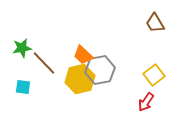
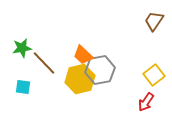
brown trapezoid: moved 1 px left, 2 px up; rotated 65 degrees clockwise
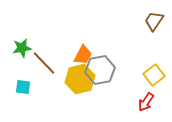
orange trapezoid: rotated 105 degrees counterclockwise
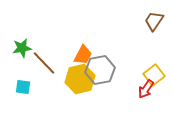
red arrow: moved 13 px up
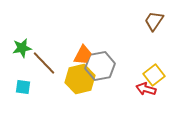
gray hexagon: moved 4 px up
red arrow: rotated 72 degrees clockwise
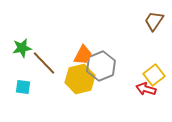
gray hexagon: moved 1 px right; rotated 12 degrees counterclockwise
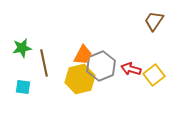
brown line: rotated 32 degrees clockwise
red arrow: moved 15 px left, 20 px up
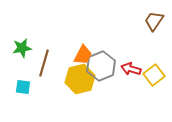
brown line: rotated 28 degrees clockwise
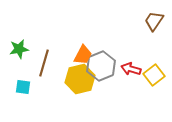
green star: moved 3 px left, 1 px down
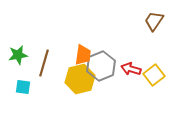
green star: moved 1 px left, 6 px down
orange trapezoid: rotated 20 degrees counterclockwise
